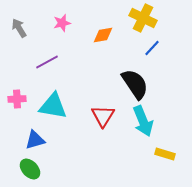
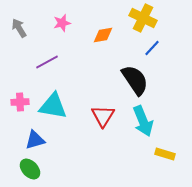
black semicircle: moved 4 px up
pink cross: moved 3 px right, 3 px down
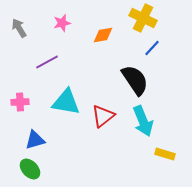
cyan triangle: moved 13 px right, 4 px up
red triangle: rotated 20 degrees clockwise
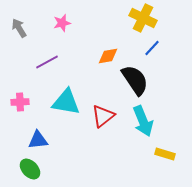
orange diamond: moved 5 px right, 21 px down
blue triangle: moved 3 px right; rotated 10 degrees clockwise
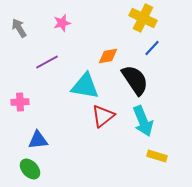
cyan triangle: moved 19 px right, 16 px up
yellow rectangle: moved 8 px left, 2 px down
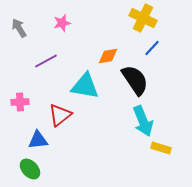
purple line: moved 1 px left, 1 px up
red triangle: moved 43 px left, 1 px up
yellow rectangle: moved 4 px right, 8 px up
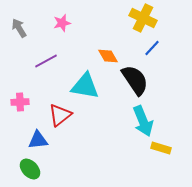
orange diamond: rotated 70 degrees clockwise
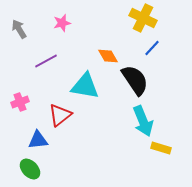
gray arrow: moved 1 px down
pink cross: rotated 18 degrees counterclockwise
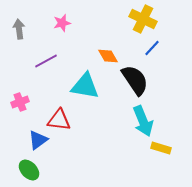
yellow cross: moved 1 px down
gray arrow: rotated 24 degrees clockwise
red triangle: moved 1 px left, 5 px down; rotated 45 degrees clockwise
blue triangle: rotated 30 degrees counterclockwise
green ellipse: moved 1 px left, 1 px down
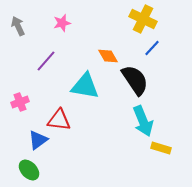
gray arrow: moved 1 px left, 3 px up; rotated 18 degrees counterclockwise
purple line: rotated 20 degrees counterclockwise
